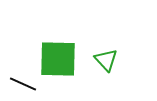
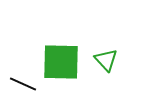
green square: moved 3 px right, 3 px down
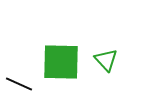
black line: moved 4 px left
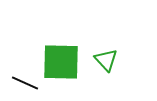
black line: moved 6 px right, 1 px up
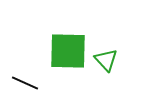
green square: moved 7 px right, 11 px up
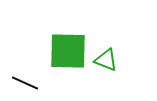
green triangle: rotated 25 degrees counterclockwise
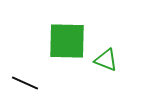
green square: moved 1 px left, 10 px up
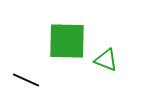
black line: moved 1 px right, 3 px up
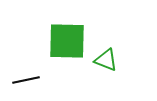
black line: rotated 36 degrees counterclockwise
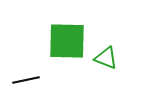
green triangle: moved 2 px up
